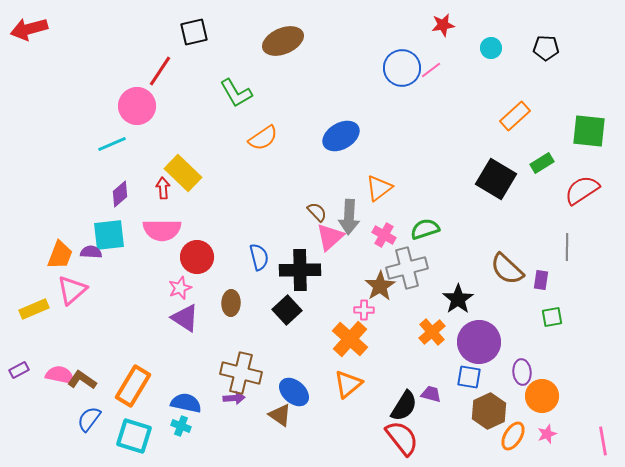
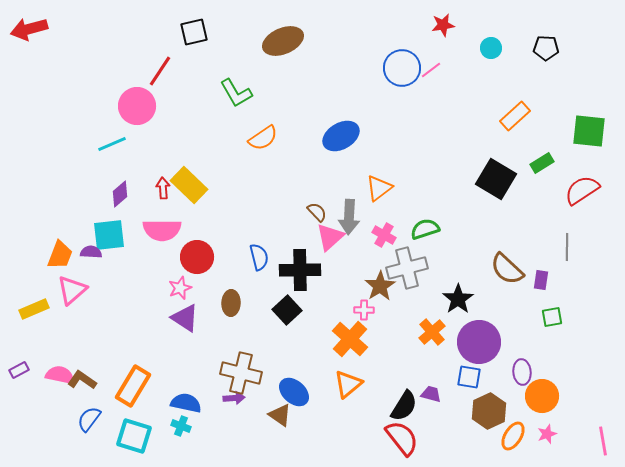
yellow rectangle at (183, 173): moved 6 px right, 12 px down
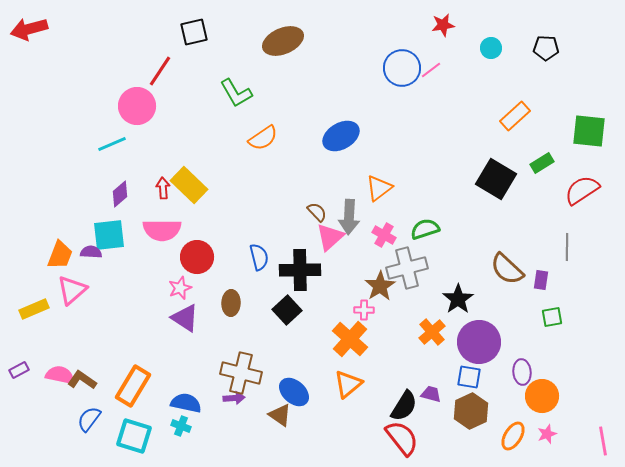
brown hexagon at (489, 411): moved 18 px left
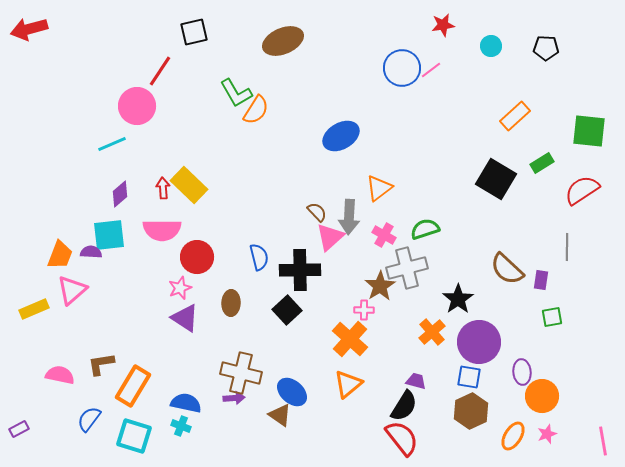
cyan circle at (491, 48): moved 2 px up
orange semicircle at (263, 138): moved 7 px left, 28 px up; rotated 24 degrees counterclockwise
purple rectangle at (19, 370): moved 59 px down
brown L-shape at (82, 380): moved 19 px right, 16 px up; rotated 44 degrees counterclockwise
blue ellipse at (294, 392): moved 2 px left
purple trapezoid at (431, 394): moved 15 px left, 13 px up
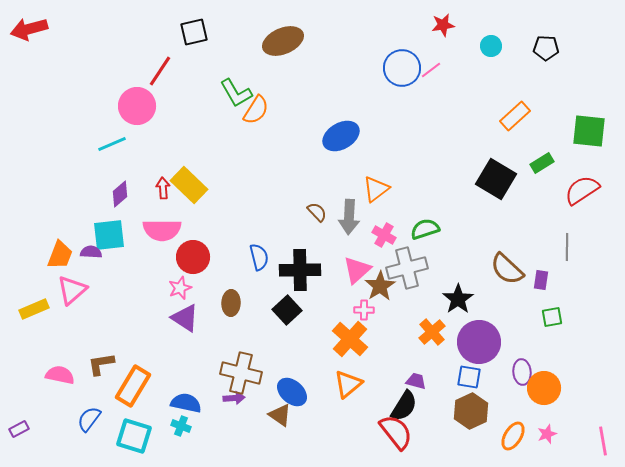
orange triangle at (379, 188): moved 3 px left, 1 px down
pink triangle at (330, 237): moved 27 px right, 33 px down
red circle at (197, 257): moved 4 px left
orange circle at (542, 396): moved 2 px right, 8 px up
red semicircle at (402, 438): moved 6 px left, 6 px up
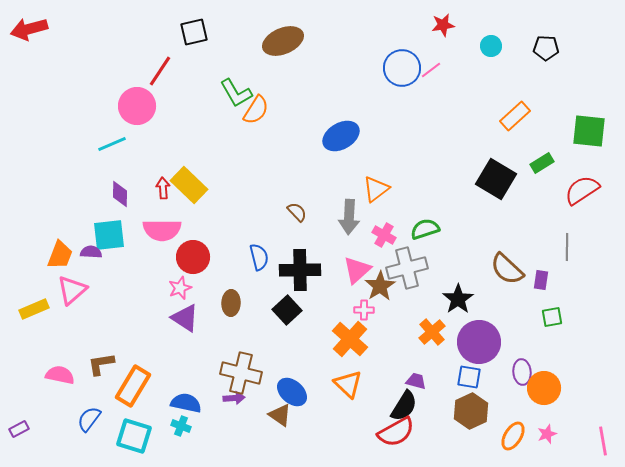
purple diamond at (120, 194): rotated 48 degrees counterclockwise
brown semicircle at (317, 212): moved 20 px left
orange triangle at (348, 384): rotated 36 degrees counterclockwise
red semicircle at (396, 432): rotated 99 degrees clockwise
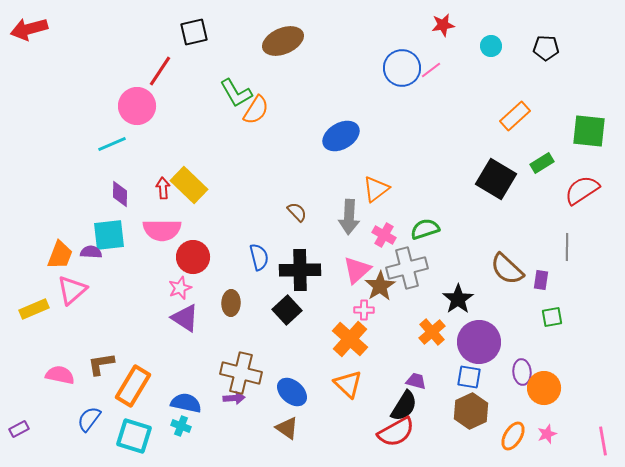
brown triangle at (280, 415): moved 7 px right, 13 px down
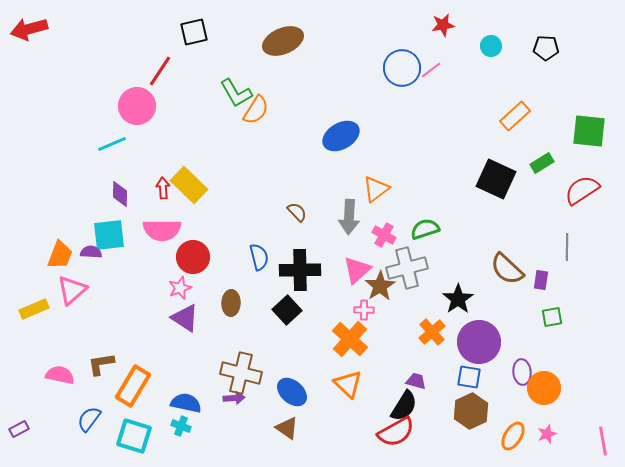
black square at (496, 179): rotated 6 degrees counterclockwise
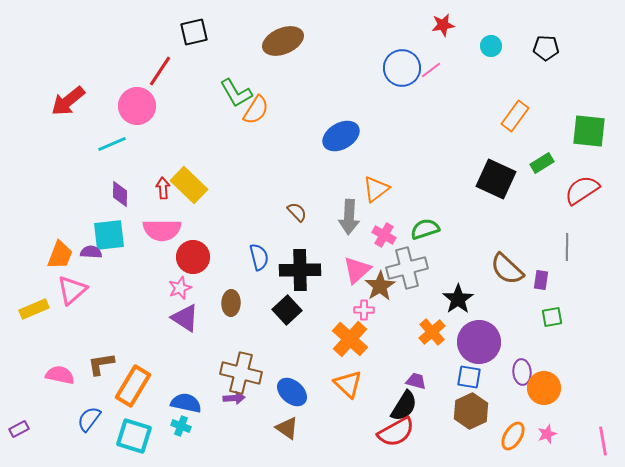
red arrow at (29, 29): moved 39 px right, 72 px down; rotated 24 degrees counterclockwise
orange rectangle at (515, 116): rotated 12 degrees counterclockwise
